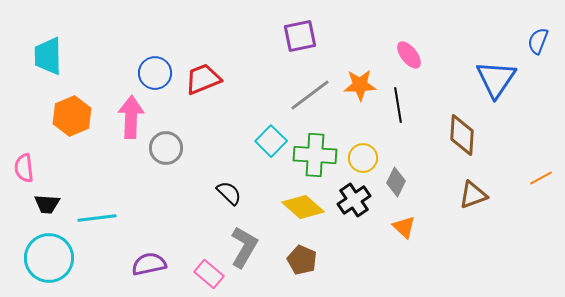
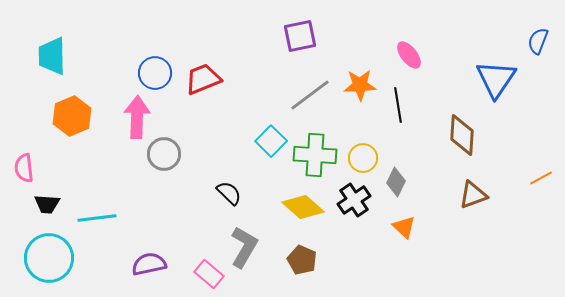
cyan trapezoid: moved 4 px right
pink arrow: moved 6 px right
gray circle: moved 2 px left, 6 px down
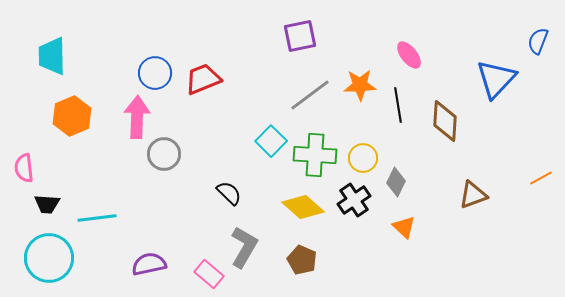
blue triangle: rotated 9 degrees clockwise
brown diamond: moved 17 px left, 14 px up
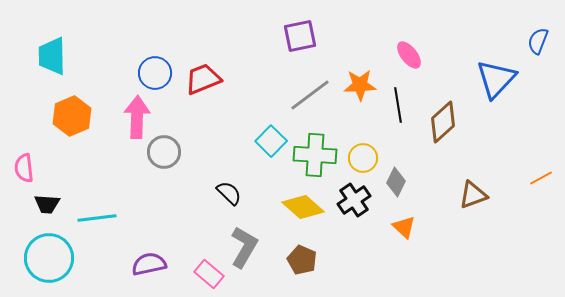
brown diamond: moved 2 px left, 1 px down; rotated 45 degrees clockwise
gray circle: moved 2 px up
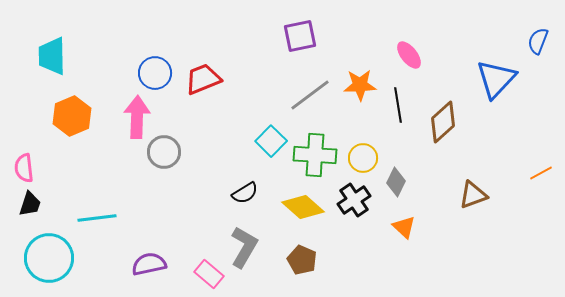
orange line: moved 5 px up
black semicircle: moved 16 px right; rotated 104 degrees clockwise
black trapezoid: moved 17 px left; rotated 76 degrees counterclockwise
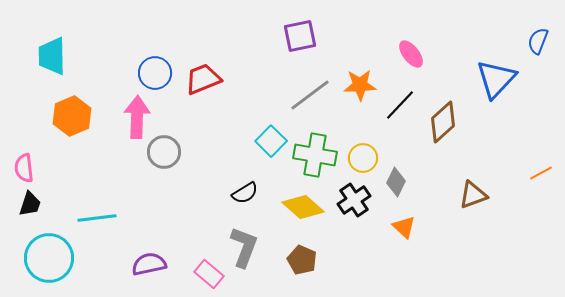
pink ellipse: moved 2 px right, 1 px up
black line: moved 2 px right; rotated 52 degrees clockwise
green cross: rotated 6 degrees clockwise
gray L-shape: rotated 9 degrees counterclockwise
